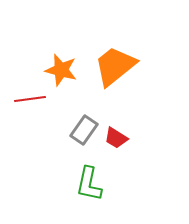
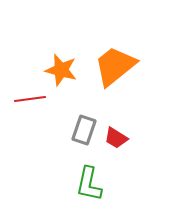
gray rectangle: rotated 16 degrees counterclockwise
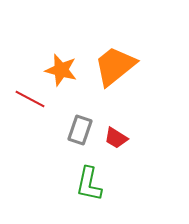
red line: rotated 36 degrees clockwise
gray rectangle: moved 4 px left
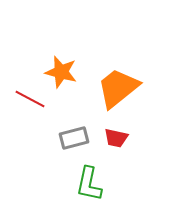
orange trapezoid: moved 3 px right, 22 px down
orange star: moved 2 px down
gray rectangle: moved 6 px left, 8 px down; rotated 56 degrees clockwise
red trapezoid: rotated 20 degrees counterclockwise
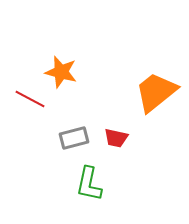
orange trapezoid: moved 38 px right, 4 px down
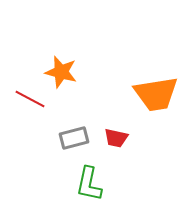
orange trapezoid: moved 2 px down; rotated 150 degrees counterclockwise
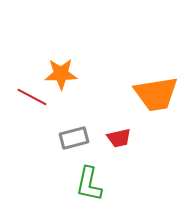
orange star: moved 2 px down; rotated 16 degrees counterclockwise
red line: moved 2 px right, 2 px up
red trapezoid: moved 3 px right; rotated 25 degrees counterclockwise
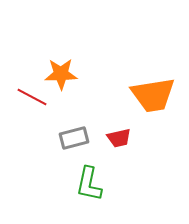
orange trapezoid: moved 3 px left, 1 px down
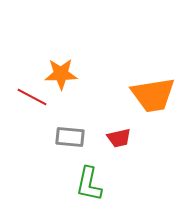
gray rectangle: moved 4 px left, 1 px up; rotated 20 degrees clockwise
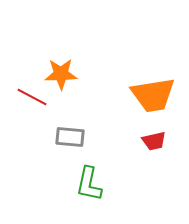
red trapezoid: moved 35 px right, 3 px down
